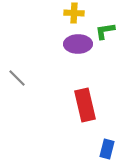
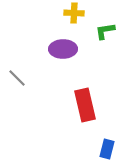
purple ellipse: moved 15 px left, 5 px down
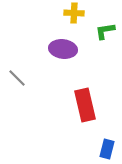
purple ellipse: rotated 8 degrees clockwise
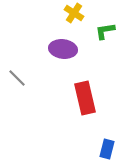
yellow cross: rotated 30 degrees clockwise
red rectangle: moved 7 px up
